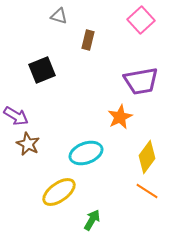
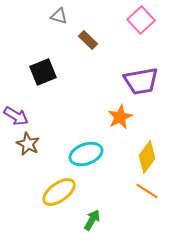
brown rectangle: rotated 60 degrees counterclockwise
black square: moved 1 px right, 2 px down
cyan ellipse: moved 1 px down
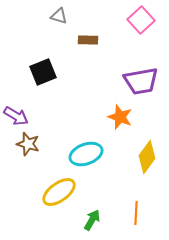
brown rectangle: rotated 42 degrees counterclockwise
orange star: rotated 25 degrees counterclockwise
brown star: rotated 10 degrees counterclockwise
orange line: moved 11 px left, 22 px down; rotated 60 degrees clockwise
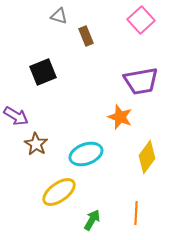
brown rectangle: moved 2 px left, 4 px up; rotated 66 degrees clockwise
brown star: moved 8 px right; rotated 15 degrees clockwise
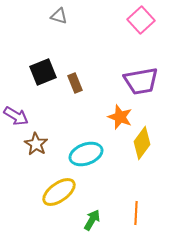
brown rectangle: moved 11 px left, 47 px down
yellow diamond: moved 5 px left, 14 px up
